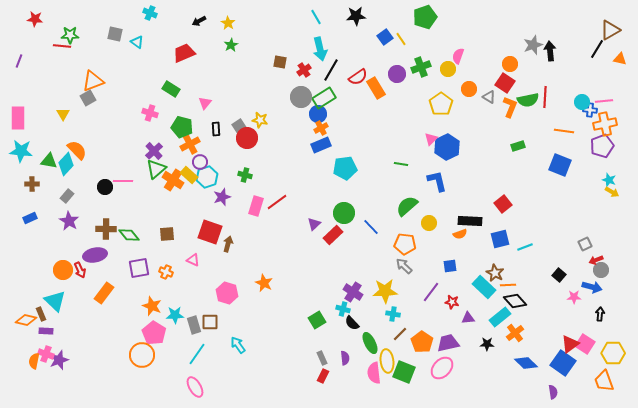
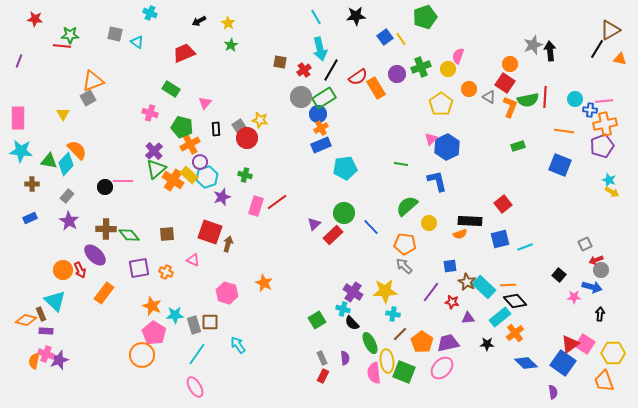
cyan circle at (582, 102): moved 7 px left, 3 px up
purple ellipse at (95, 255): rotated 55 degrees clockwise
brown star at (495, 273): moved 28 px left, 9 px down
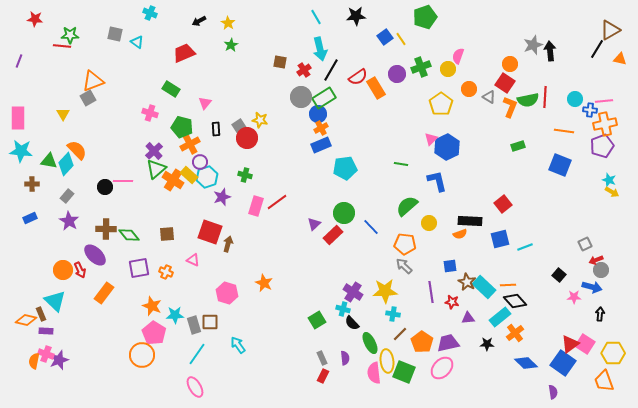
purple line at (431, 292): rotated 45 degrees counterclockwise
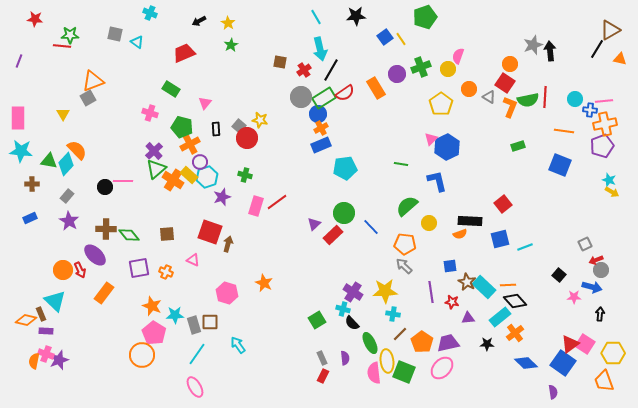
red semicircle at (358, 77): moved 13 px left, 16 px down
gray square at (239, 126): rotated 16 degrees counterclockwise
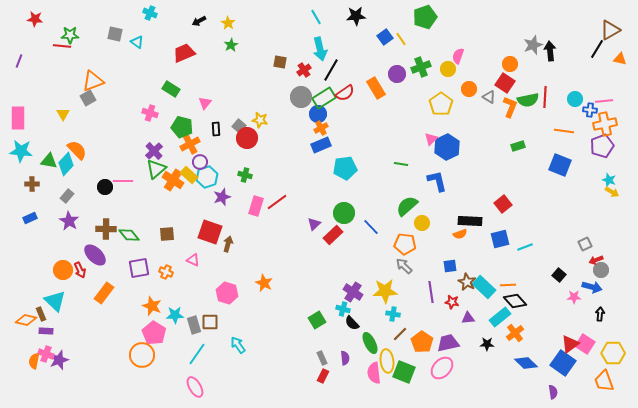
yellow circle at (429, 223): moved 7 px left
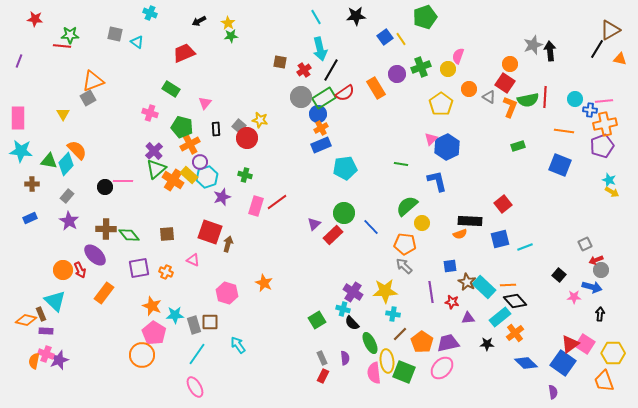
green star at (231, 45): moved 9 px up; rotated 24 degrees clockwise
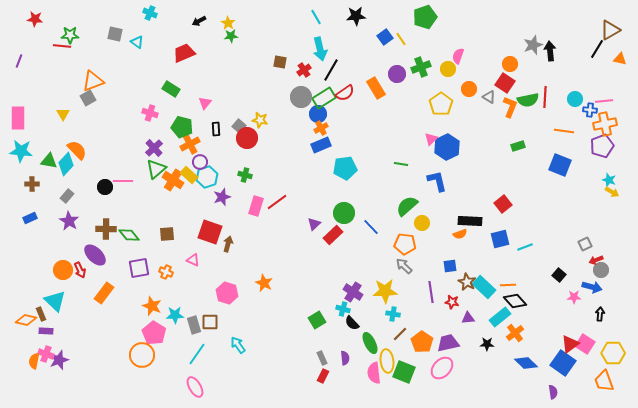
purple cross at (154, 151): moved 3 px up
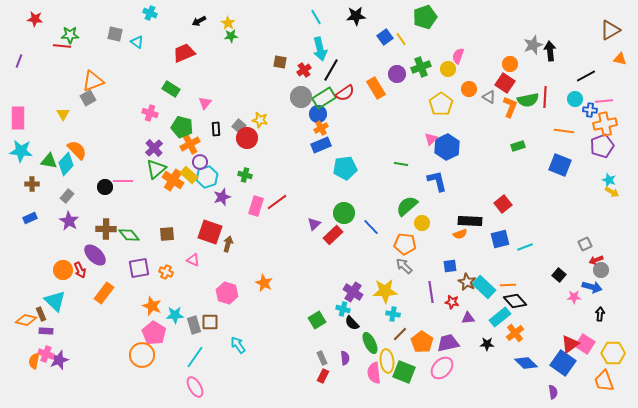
black line at (597, 49): moved 11 px left, 27 px down; rotated 30 degrees clockwise
cyan line at (197, 354): moved 2 px left, 3 px down
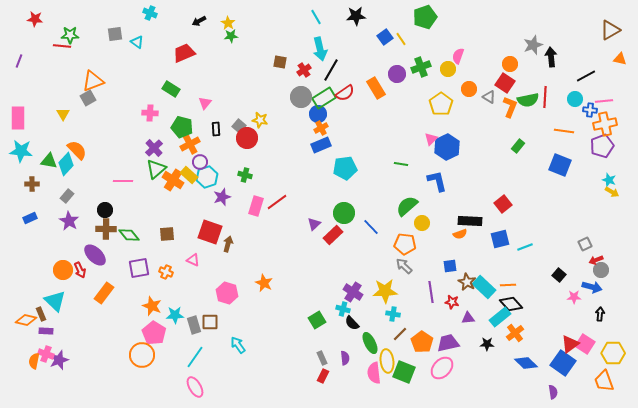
gray square at (115, 34): rotated 21 degrees counterclockwise
black arrow at (550, 51): moved 1 px right, 6 px down
pink cross at (150, 113): rotated 14 degrees counterclockwise
green rectangle at (518, 146): rotated 32 degrees counterclockwise
black circle at (105, 187): moved 23 px down
black diamond at (515, 301): moved 4 px left, 3 px down
